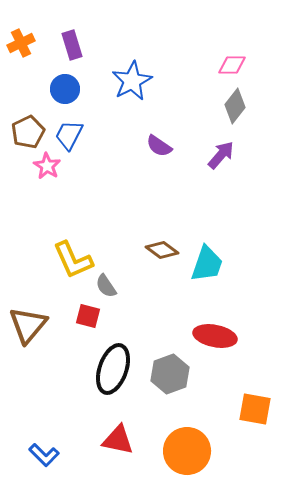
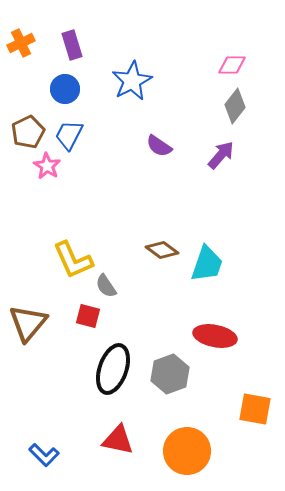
brown triangle: moved 2 px up
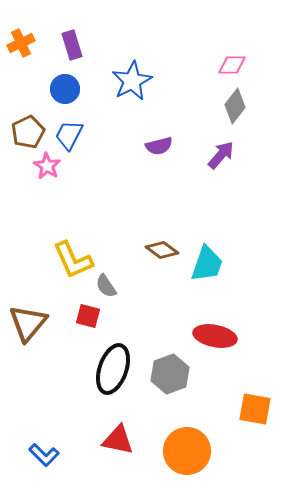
purple semicircle: rotated 48 degrees counterclockwise
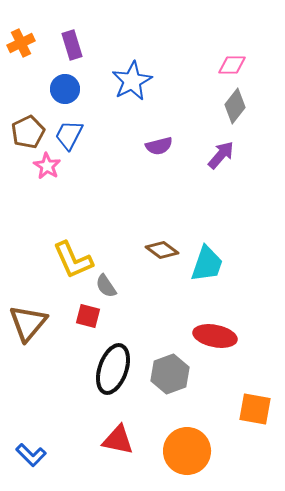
blue L-shape: moved 13 px left
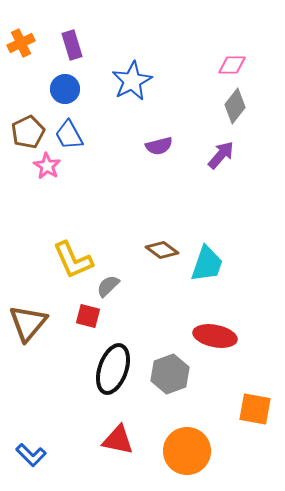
blue trapezoid: rotated 56 degrees counterclockwise
gray semicircle: moved 2 px right; rotated 80 degrees clockwise
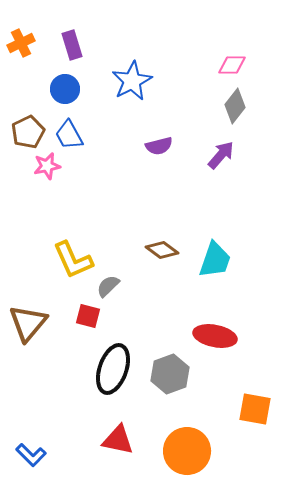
pink star: rotated 28 degrees clockwise
cyan trapezoid: moved 8 px right, 4 px up
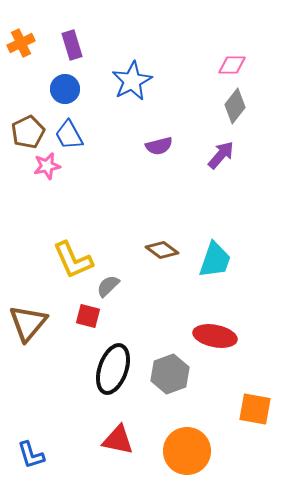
blue L-shape: rotated 28 degrees clockwise
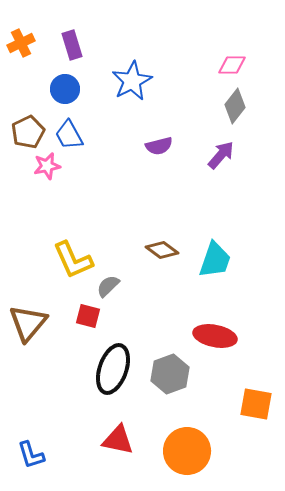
orange square: moved 1 px right, 5 px up
